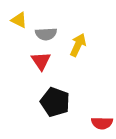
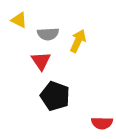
gray semicircle: moved 2 px right
yellow arrow: moved 4 px up
black pentagon: moved 6 px up
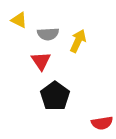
black pentagon: rotated 16 degrees clockwise
red semicircle: rotated 10 degrees counterclockwise
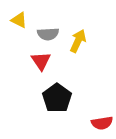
black pentagon: moved 2 px right, 2 px down
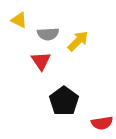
yellow arrow: rotated 20 degrees clockwise
black pentagon: moved 7 px right, 3 px down
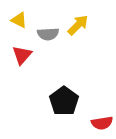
yellow arrow: moved 16 px up
red triangle: moved 19 px left, 6 px up; rotated 15 degrees clockwise
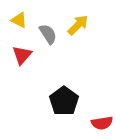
gray semicircle: rotated 120 degrees counterclockwise
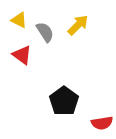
gray semicircle: moved 3 px left, 2 px up
red triangle: rotated 35 degrees counterclockwise
